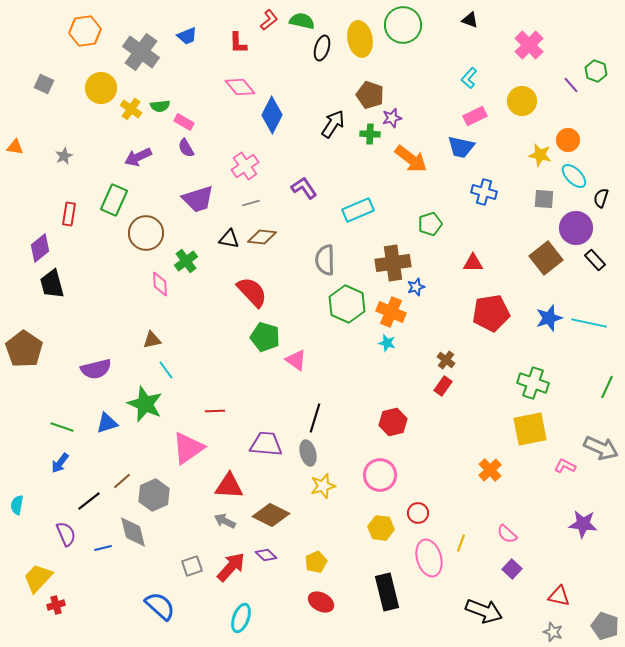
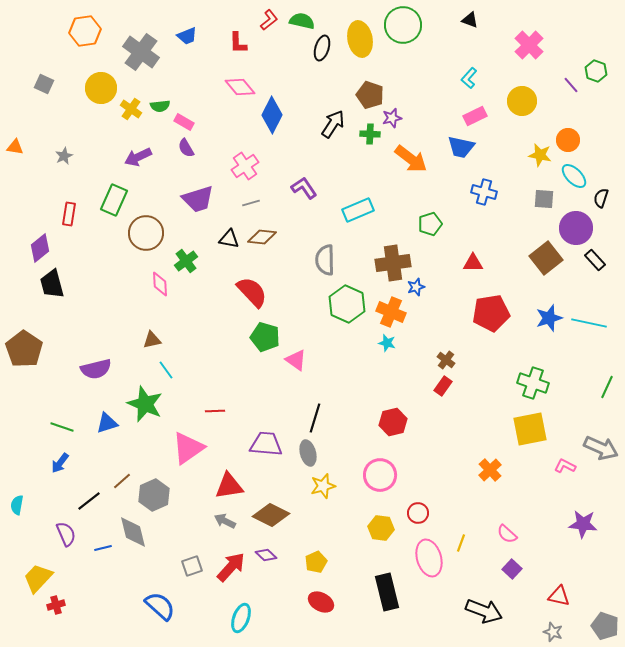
red triangle at (229, 486): rotated 12 degrees counterclockwise
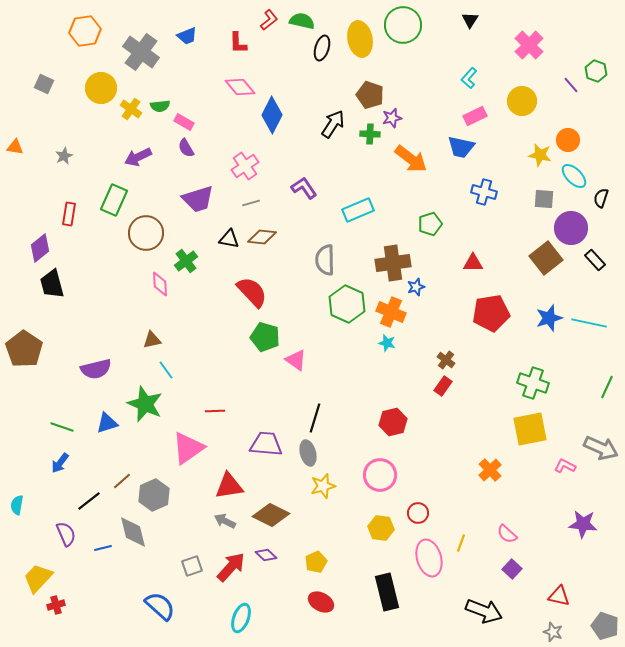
black triangle at (470, 20): rotated 42 degrees clockwise
purple circle at (576, 228): moved 5 px left
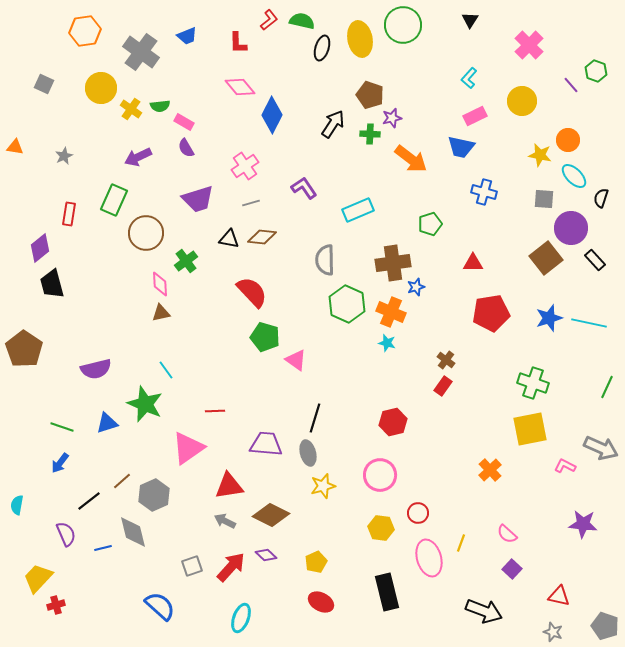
brown triangle at (152, 340): moved 9 px right, 27 px up
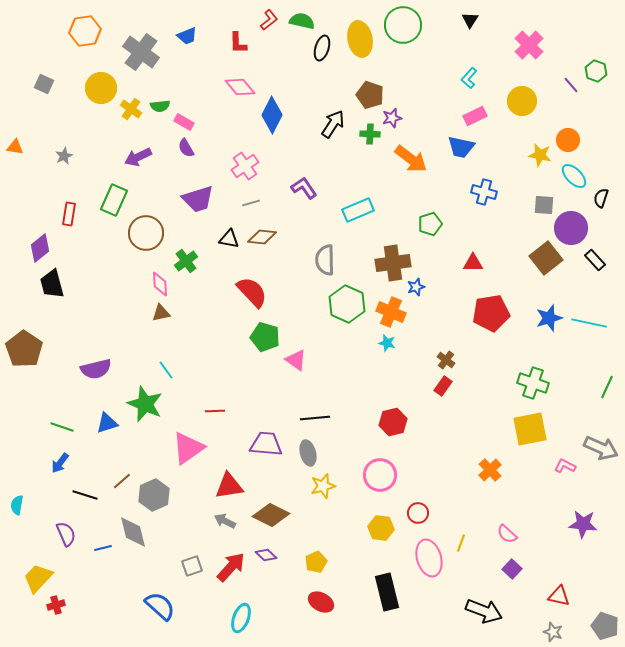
gray square at (544, 199): moved 6 px down
black line at (315, 418): rotated 68 degrees clockwise
black line at (89, 501): moved 4 px left, 6 px up; rotated 55 degrees clockwise
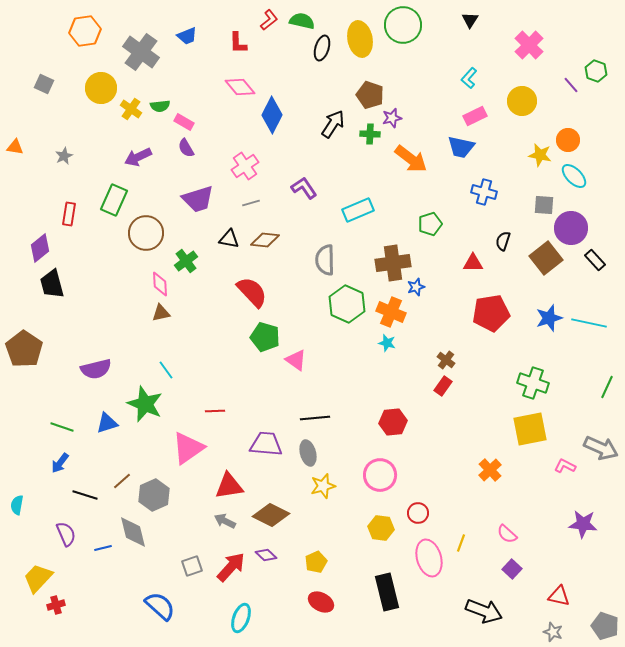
black semicircle at (601, 198): moved 98 px left, 43 px down
brown diamond at (262, 237): moved 3 px right, 3 px down
red hexagon at (393, 422): rotated 8 degrees clockwise
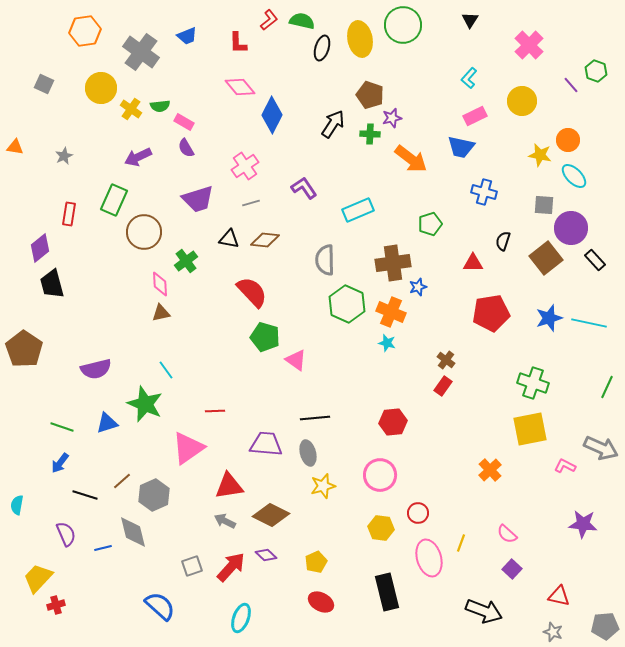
brown circle at (146, 233): moved 2 px left, 1 px up
blue star at (416, 287): moved 2 px right
gray pentagon at (605, 626): rotated 24 degrees counterclockwise
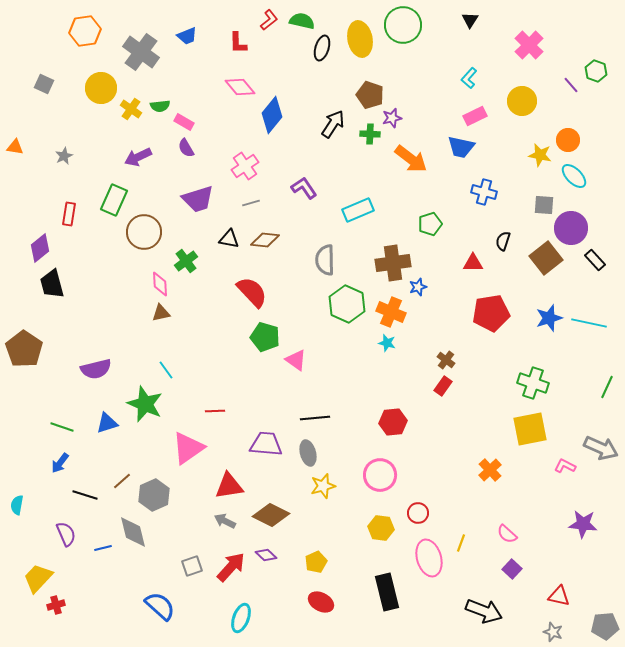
blue diamond at (272, 115): rotated 12 degrees clockwise
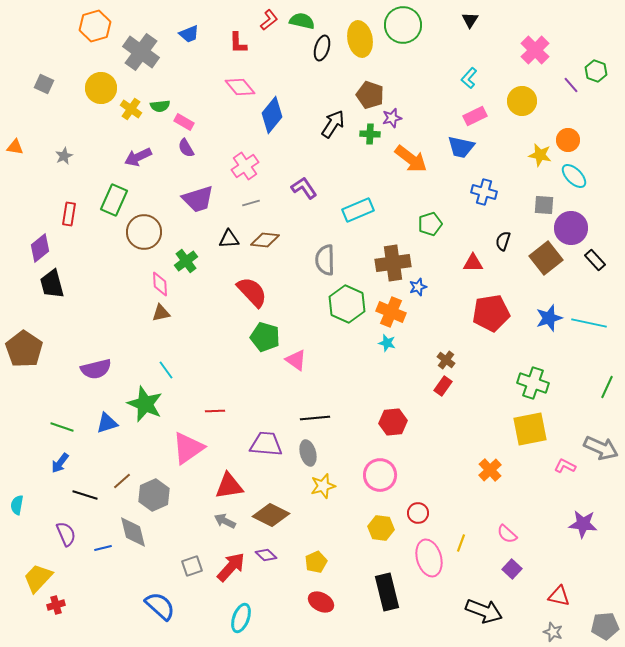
orange hexagon at (85, 31): moved 10 px right, 5 px up; rotated 8 degrees counterclockwise
blue trapezoid at (187, 36): moved 2 px right, 2 px up
pink cross at (529, 45): moved 6 px right, 5 px down
black triangle at (229, 239): rotated 15 degrees counterclockwise
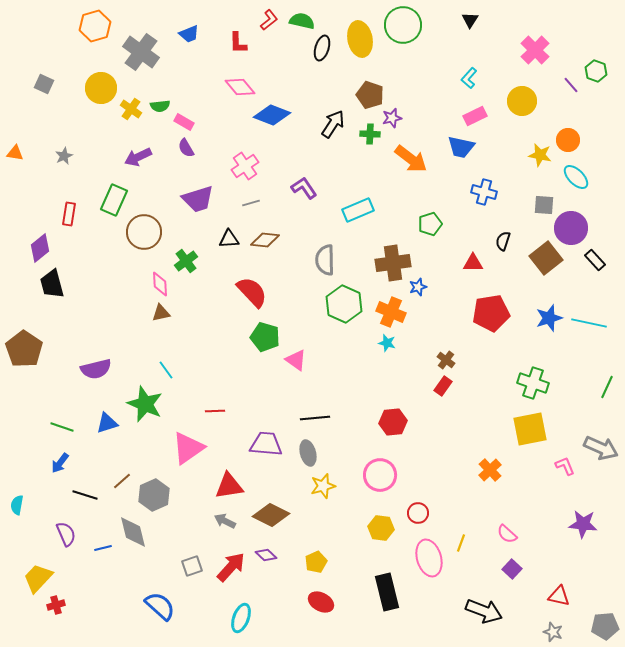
blue diamond at (272, 115): rotated 72 degrees clockwise
orange triangle at (15, 147): moved 6 px down
cyan ellipse at (574, 176): moved 2 px right, 1 px down
green hexagon at (347, 304): moved 3 px left
pink L-shape at (565, 466): rotated 40 degrees clockwise
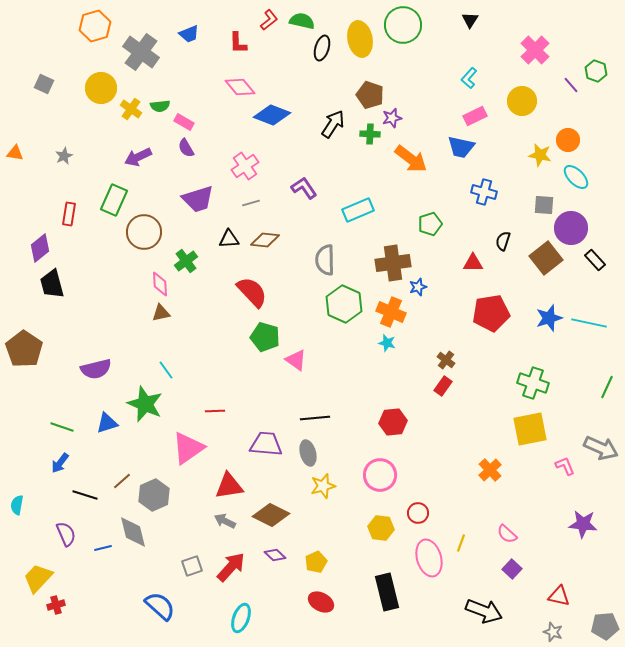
purple diamond at (266, 555): moved 9 px right
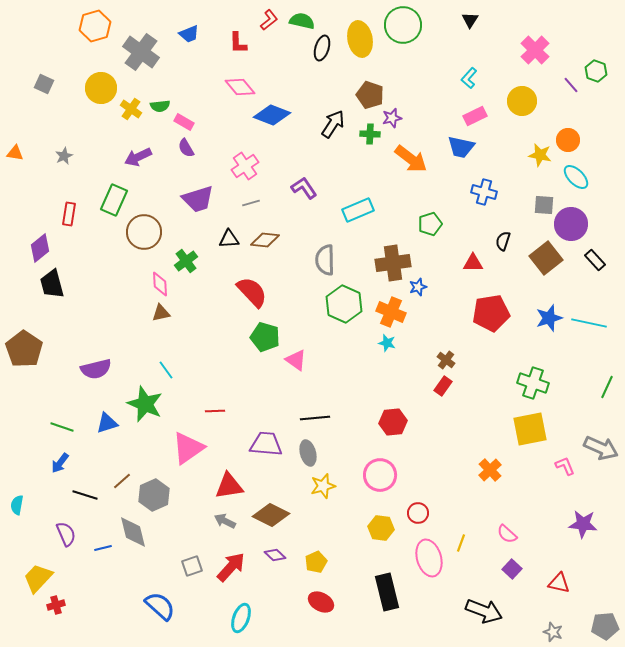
purple circle at (571, 228): moved 4 px up
red triangle at (559, 596): moved 13 px up
